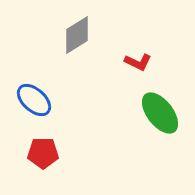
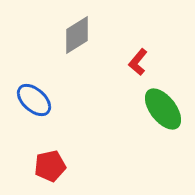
red L-shape: rotated 104 degrees clockwise
green ellipse: moved 3 px right, 4 px up
red pentagon: moved 7 px right, 13 px down; rotated 12 degrees counterclockwise
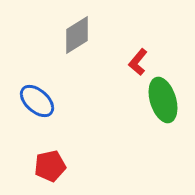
blue ellipse: moved 3 px right, 1 px down
green ellipse: moved 9 px up; rotated 21 degrees clockwise
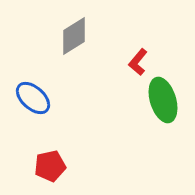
gray diamond: moved 3 px left, 1 px down
blue ellipse: moved 4 px left, 3 px up
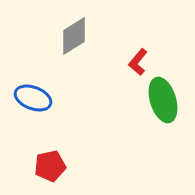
blue ellipse: rotated 21 degrees counterclockwise
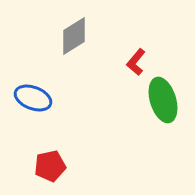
red L-shape: moved 2 px left
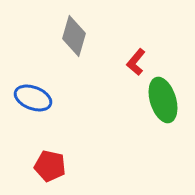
gray diamond: rotated 42 degrees counterclockwise
red pentagon: rotated 24 degrees clockwise
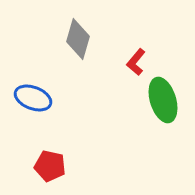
gray diamond: moved 4 px right, 3 px down
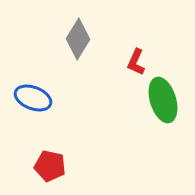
gray diamond: rotated 15 degrees clockwise
red L-shape: rotated 16 degrees counterclockwise
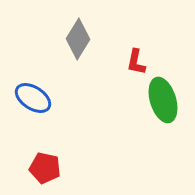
red L-shape: rotated 12 degrees counterclockwise
blue ellipse: rotated 12 degrees clockwise
red pentagon: moved 5 px left, 2 px down
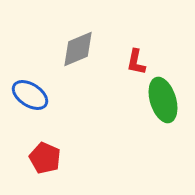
gray diamond: moved 10 px down; rotated 36 degrees clockwise
blue ellipse: moved 3 px left, 3 px up
red pentagon: moved 10 px up; rotated 12 degrees clockwise
